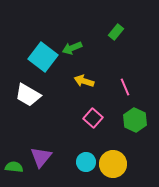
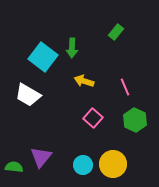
green arrow: rotated 66 degrees counterclockwise
cyan circle: moved 3 px left, 3 px down
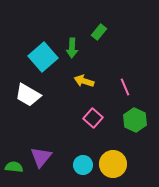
green rectangle: moved 17 px left
cyan square: rotated 12 degrees clockwise
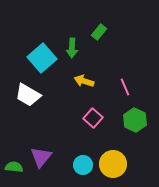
cyan square: moved 1 px left, 1 px down
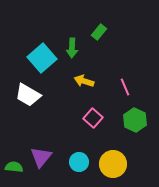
cyan circle: moved 4 px left, 3 px up
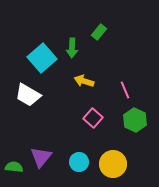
pink line: moved 3 px down
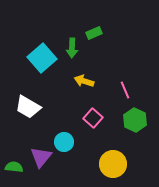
green rectangle: moved 5 px left, 1 px down; rotated 28 degrees clockwise
white trapezoid: moved 12 px down
cyan circle: moved 15 px left, 20 px up
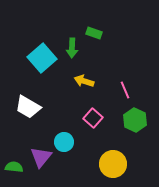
green rectangle: rotated 42 degrees clockwise
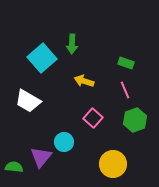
green rectangle: moved 32 px right, 30 px down
green arrow: moved 4 px up
white trapezoid: moved 6 px up
green hexagon: rotated 15 degrees clockwise
